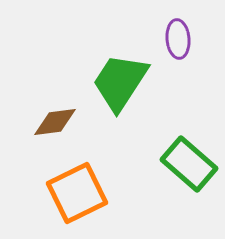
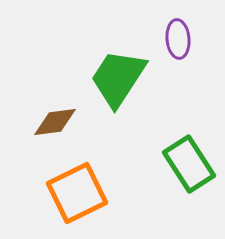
green trapezoid: moved 2 px left, 4 px up
green rectangle: rotated 16 degrees clockwise
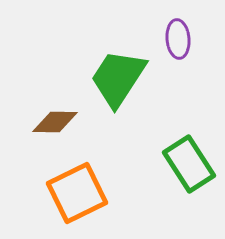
brown diamond: rotated 9 degrees clockwise
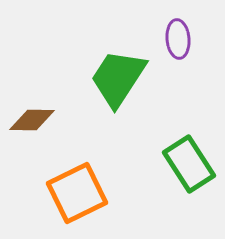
brown diamond: moved 23 px left, 2 px up
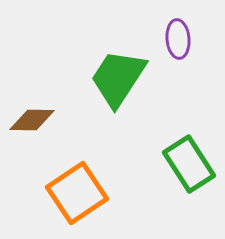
orange square: rotated 8 degrees counterclockwise
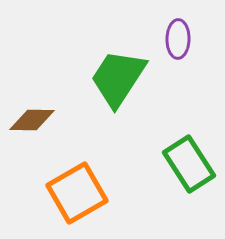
purple ellipse: rotated 6 degrees clockwise
orange square: rotated 4 degrees clockwise
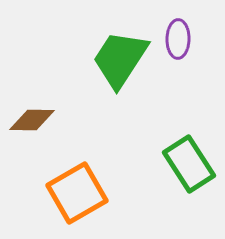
green trapezoid: moved 2 px right, 19 px up
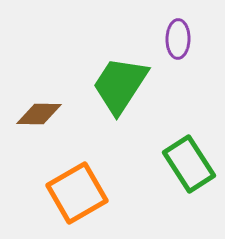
green trapezoid: moved 26 px down
brown diamond: moved 7 px right, 6 px up
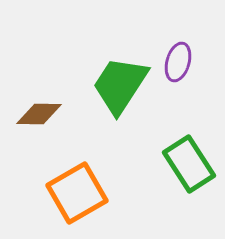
purple ellipse: moved 23 px down; rotated 15 degrees clockwise
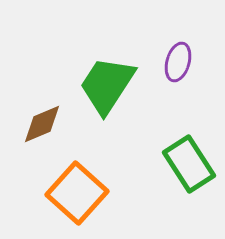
green trapezoid: moved 13 px left
brown diamond: moved 3 px right, 10 px down; rotated 24 degrees counterclockwise
orange square: rotated 18 degrees counterclockwise
